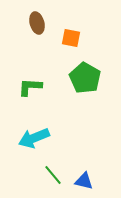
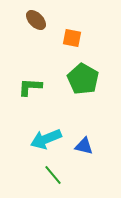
brown ellipse: moved 1 px left, 3 px up; rotated 30 degrees counterclockwise
orange square: moved 1 px right
green pentagon: moved 2 px left, 1 px down
cyan arrow: moved 12 px right, 1 px down
blue triangle: moved 35 px up
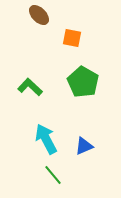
brown ellipse: moved 3 px right, 5 px up
green pentagon: moved 3 px down
green L-shape: rotated 40 degrees clockwise
cyan arrow: rotated 84 degrees clockwise
blue triangle: rotated 36 degrees counterclockwise
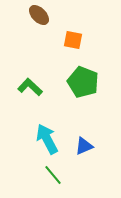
orange square: moved 1 px right, 2 px down
green pentagon: rotated 8 degrees counterclockwise
cyan arrow: moved 1 px right
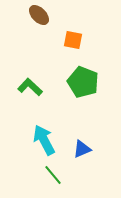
cyan arrow: moved 3 px left, 1 px down
blue triangle: moved 2 px left, 3 px down
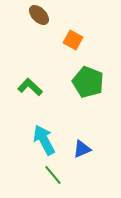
orange square: rotated 18 degrees clockwise
green pentagon: moved 5 px right
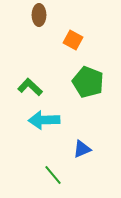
brown ellipse: rotated 45 degrees clockwise
cyan arrow: moved 20 px up; rotated 64 degrees counterclockwise
